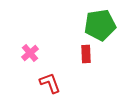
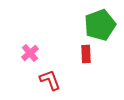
green pentagon: rotated 12 degrees counterclockwise
red L-shape: moved 3 px up
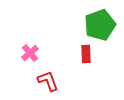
red L-shape: moved 2 px left, 1 px down
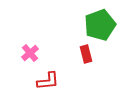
red rectangle: rotated 12 degrees counterclockwise
red L-shape: rotated 105 degrees clockwise
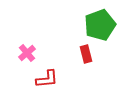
pink cross: moved 3 px left
red L-shape: moved 1 px left, 2 px up
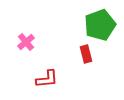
pink cross: moved 1 px left, 11 px up
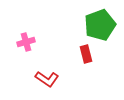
pink cross: rotated 24 degrees clockwise
red L-shape: rotated 40 degrees clockwise
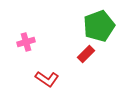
green pentagon: moved 1 px left, 1 px down
red rectangle: rotated 60 degrees clockwise
